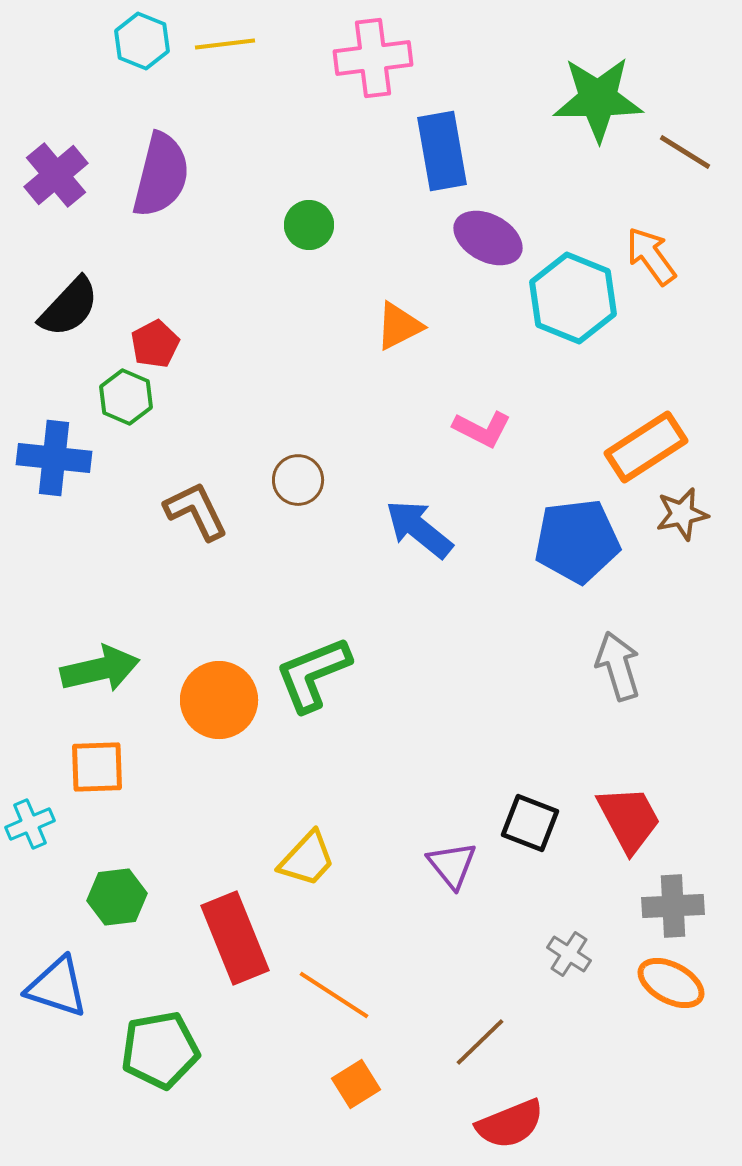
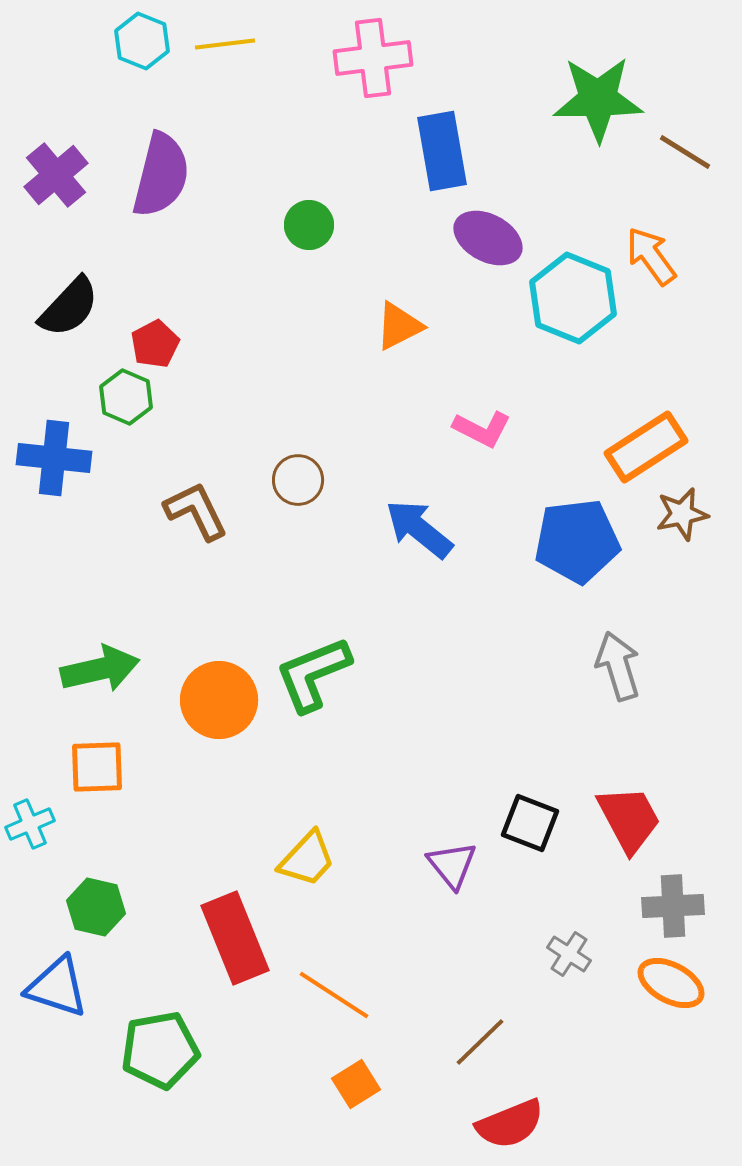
green hexagon at (117, 897): moved 21 px left, 10 px down; rotated 20 degrees clockwise
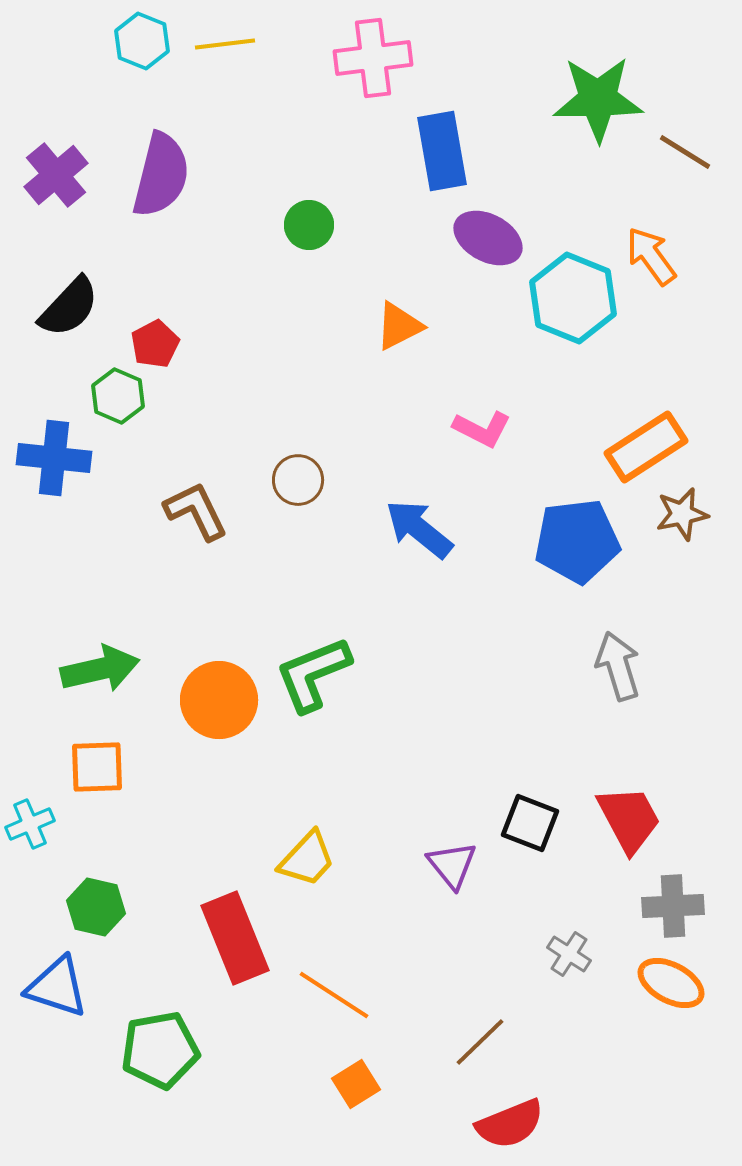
green hexagon at (126, 397): moved 8 px left, 1 px up
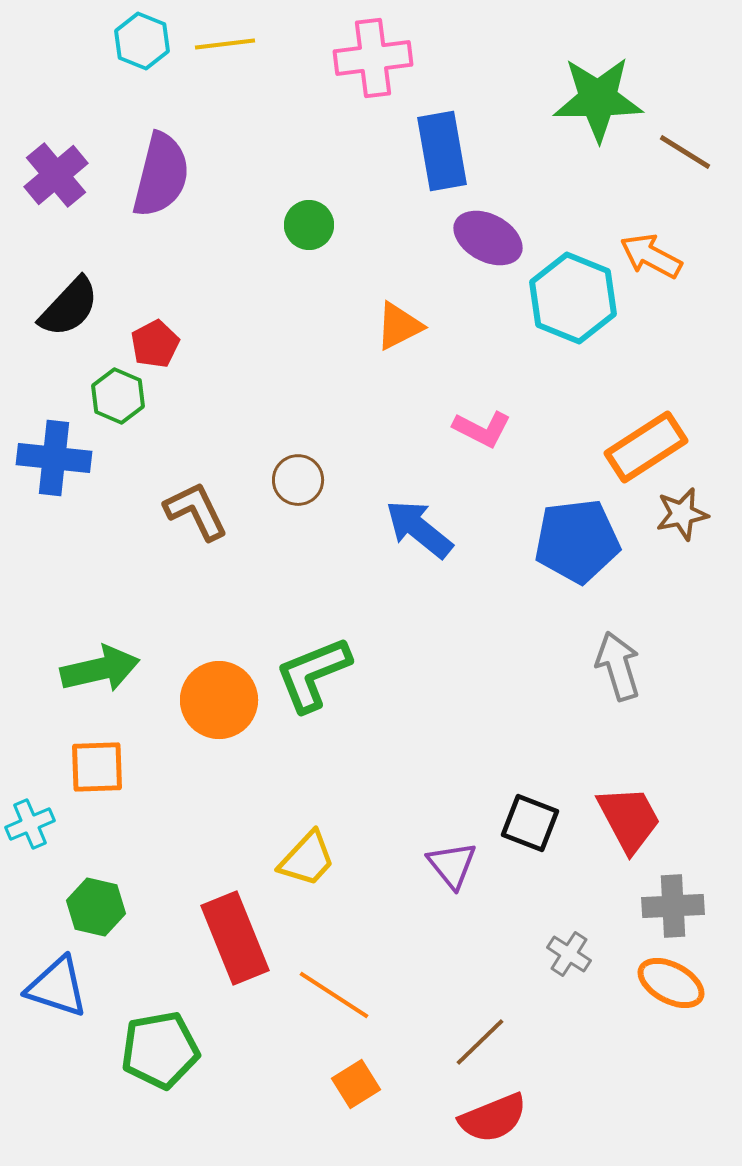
orange arrow at (651, 256): rotated 26 degrees counterclockwise
red semicircle at (510, 1124): moved 17 px left, 6 px up
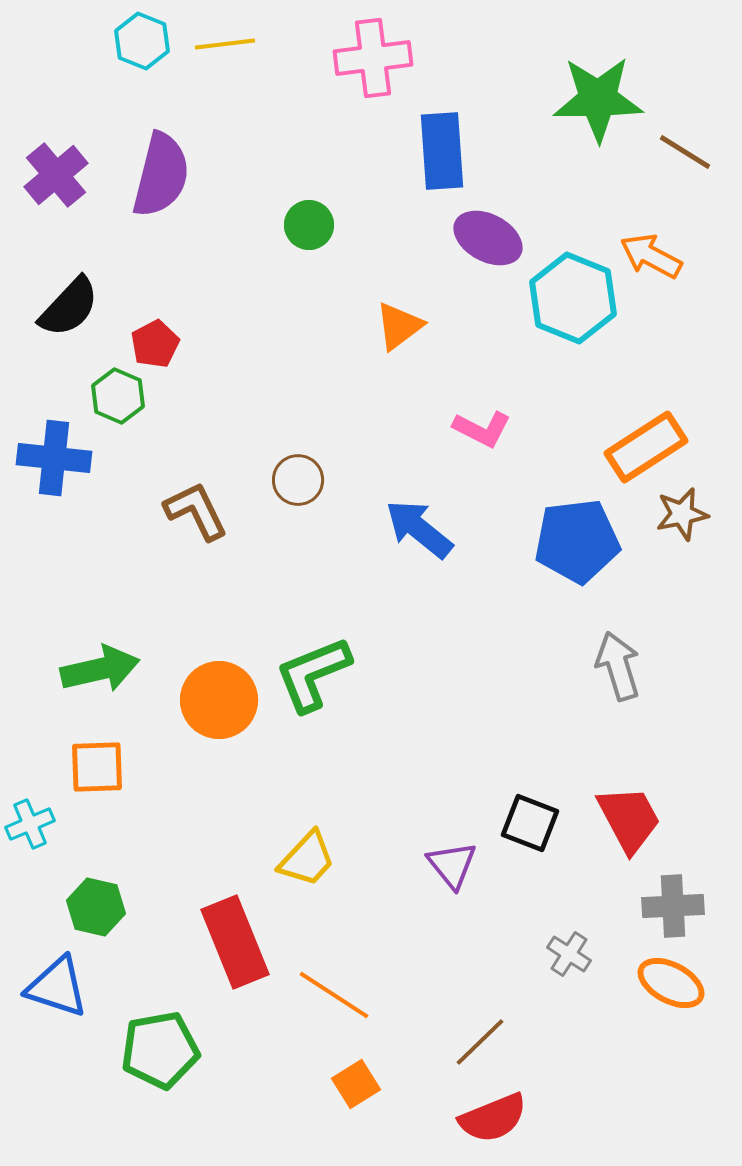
blue rectangle at (442, 151): rotated 6 degrees clockwise
orange triangle at (399, 326): rotated 10 degrees counterclockwise
red rectangle at (235, 938): moved 4 px down
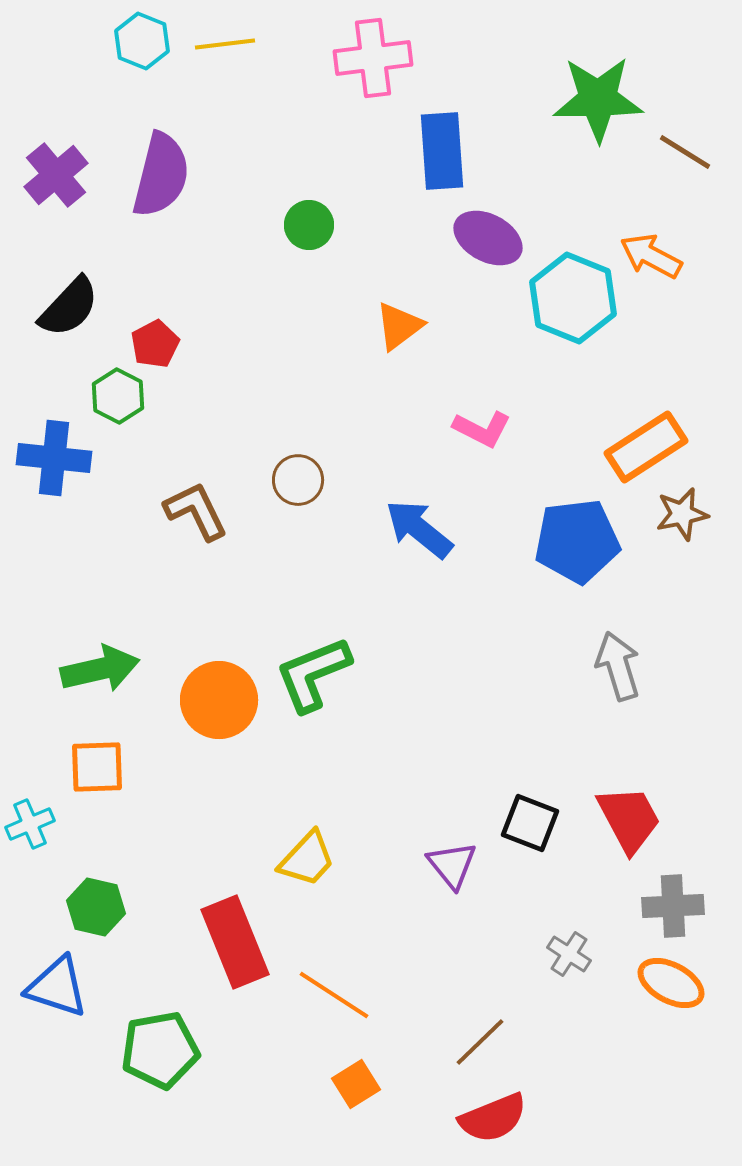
green hexagon at (118, 396): rotated 4 degrees clockwise
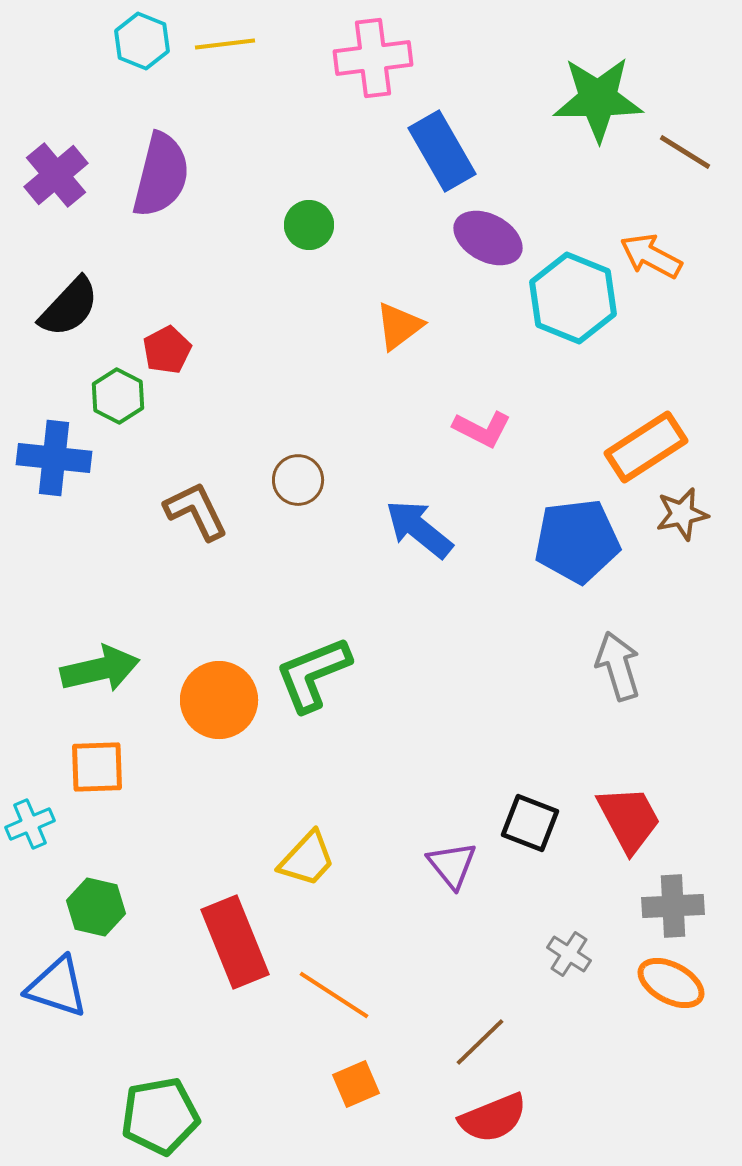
blue rectangle at (442, 151): rotated 26 degrees counterclockwise
red pentagon at (155, 344): moved 12 px right, 6 px down
green pentagon at (160, 1050): moved 66 px down
orange square at (356, 1084): rotated 9 degrees clockwise
